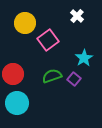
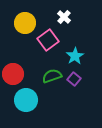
white cross: moved 13 px left, 1 px down
cyan star: moved 9 px left, 2 px up
cyan circle: moved 9 px right, 3 px up
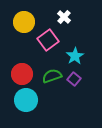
yellow circle: moved 1 px left, 1 px up
red circle: moved 9 px right
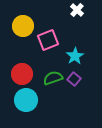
white cross: moved 13 px right, 7 px up
yellow circle: moved 1 px left, 4 px down
pink square: rotated 15 degrees clockwise
green semicircle: moved 1 px right, 2 px down
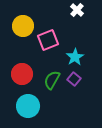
cyan star: moved 1 px down
green semicircle: moved 1 px left, 2 px down; rotated 42 degrees counterclockwise
cyan circle: moved 2 px right, 6 px down
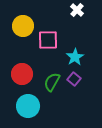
pink square: rotated 20 degrees clockwise
green semicircle: moved 2 px down
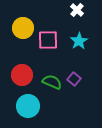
yellow circle: moved 2 px down
cyan star: moved 4 px right, 16 px up
red circle: moved 1 px down
green semicircle: rotated 84 degrees clockwise
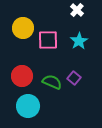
red circle: moved 1 px down
purple square: moved 1 px up
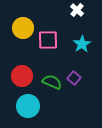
cyan star: moved 3 px right, 3 px down
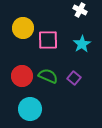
white cross: moved 3 px right; rotated 16 degrees counterclockwise
green semicircle: moved 4 px left, 6 px up
cyan circle: moved 2 px right, 3 px down
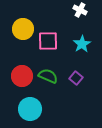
yellow circle: moved 1 px down
pink square: moved 1 px down
purple square: moved 2 px right
